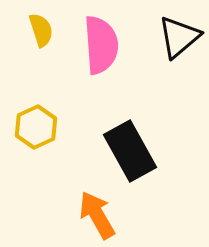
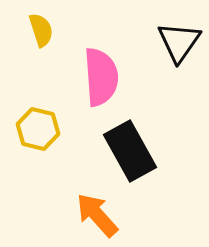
black triangle: moved 5 px down; rotated 15 degrees counterclockwise
pink semicircle: moved 32 px down
yellow hexagon: moved 2 px right, 2 px down; rotated 21 degrees counterclockwise
orange arrow: rotated 12 degrees counterclockwise
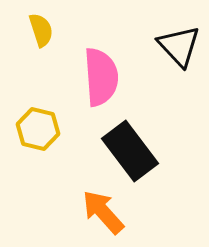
black triangle: moved 4 px down; rotated 18 degrees counterclockwise
black rectangle: rotated 8 degrees counterclockwise
orange arrow: moved 6 px right, 3 px up
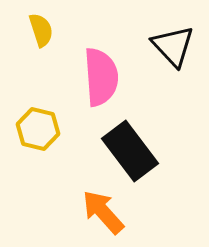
black triangle: moved 6 px left
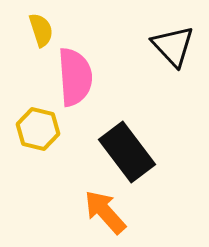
pink semicircle: moved 26 px left
black rectangle: moved 3 px left, 1 px down
orange arrow: moved 2 px right
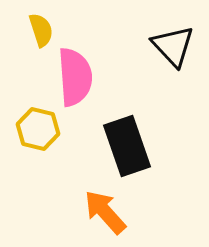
black rectangle: moved 6 px up; rotated 18 degrees clockwise
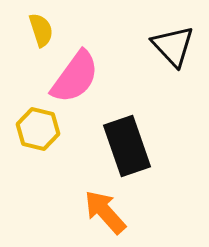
pink semicircle: rotated 40 degrees clockwise
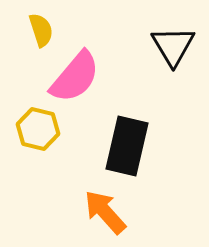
black triangle: rotated 12 degrees clockwise
pink semicircle: rotated 4 degrees clockwise
black rectangle: rotated 32 degrees clockwise
